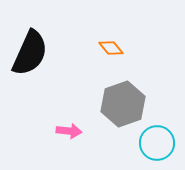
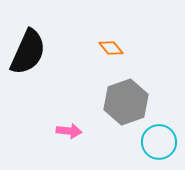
black semicircle: moved 2 px left, 1 px up
gray hexagon: moved 3 px right, 2 px up
cyan circle: moved 2 px right, 1 px up
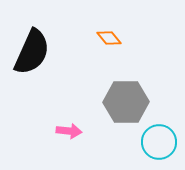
orange diamond: moved 2 px left, 10 px up
black semicircle: moved 4 px right
gray hexagon: rotated 18 degrees clockwise
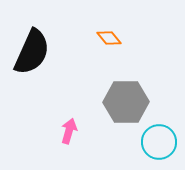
pink arrow: rotated 80 degrees counterclockwise
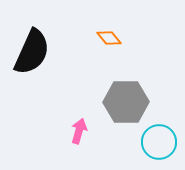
pink arrow: moved 10 px right
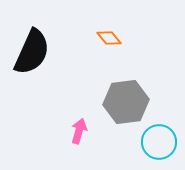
gray hexagon: rotated 6 degrees counterclockwise
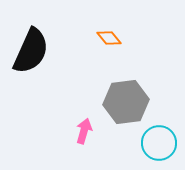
black semicircle: moved 1 px left, 1 px up
pink arrow: moved 5 px right
cyan circle: moved 1 px down
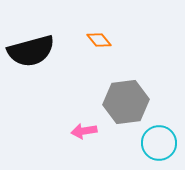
orange diamond: moved 10 px left, 2 px down
black semicircle: rotated 51 degrees clockwise
pink arrow: rotated 115 degrees counterclockwise
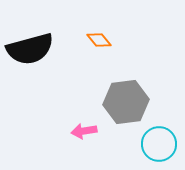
black semicircle: moved 1 px left, 2 px up
cyan circle: moved 1 px down
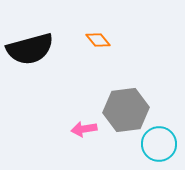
orange diamond: moved 1 px left
gray hexagon: moved 8 px down
pink arrow: moved 2 px up
